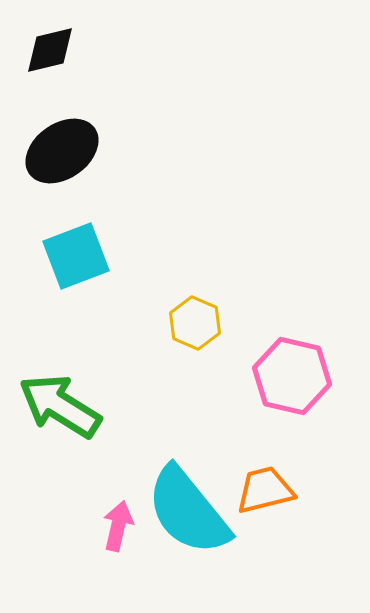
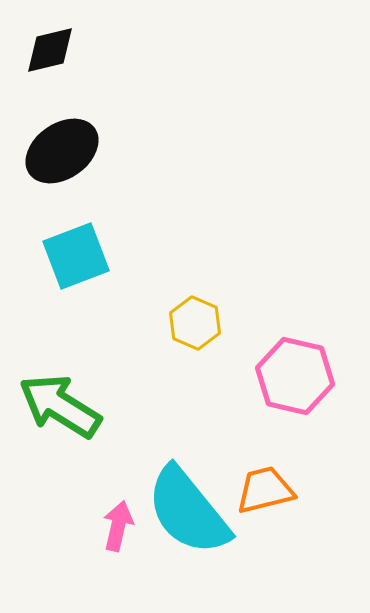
pink hexagon: moved 3 px right
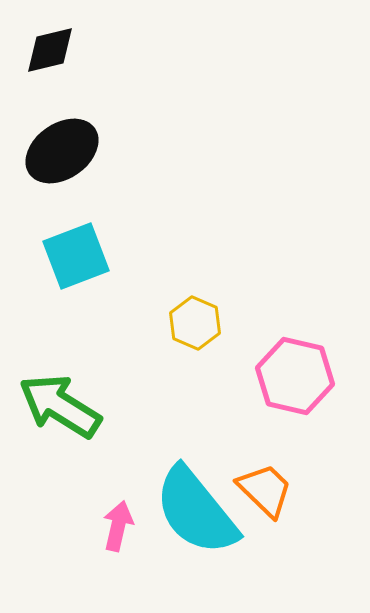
orange trapezoid: rotated 58 degrees clockwise
cyan semicircle: moved 8 px right
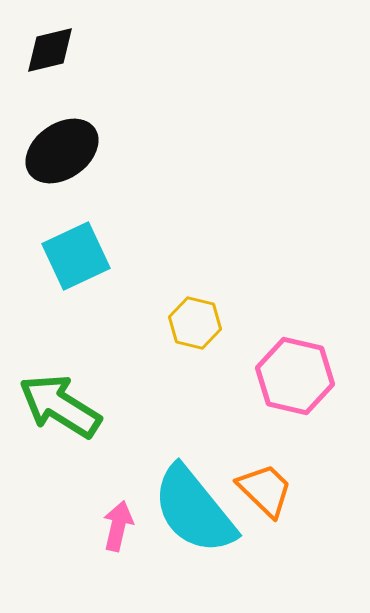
cyan square: rotated 4 degrees counterclockwise
yellow hexagon: rotated 9 degrees counterclockwise
cyan semicircle: moved 2 px left, 1 px up
